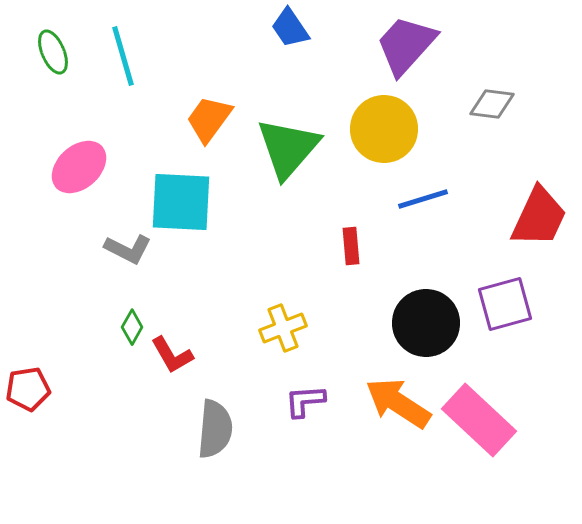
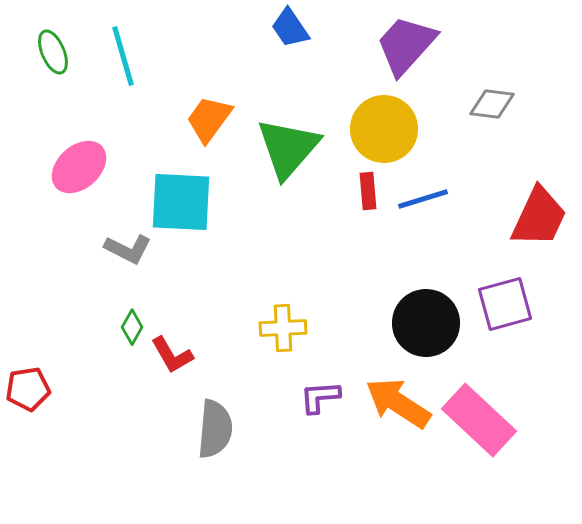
red rectangle: moved 17 px right, 55 px up
yellow cross: rotated 18 degrees clockwise
purple L-shape: moved 15 px right, 4 px up
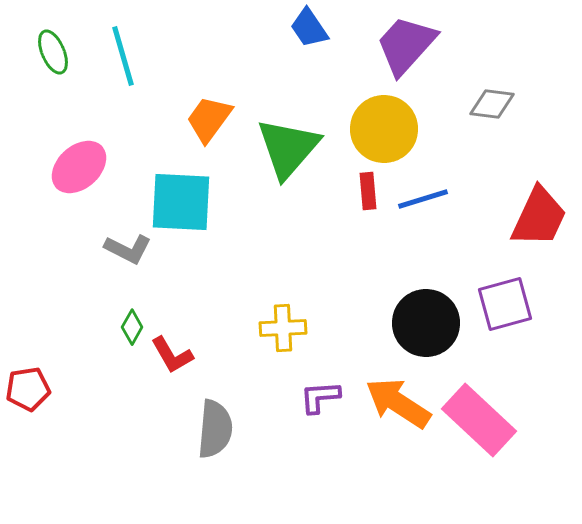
blue trapezoid: moved 19 px right
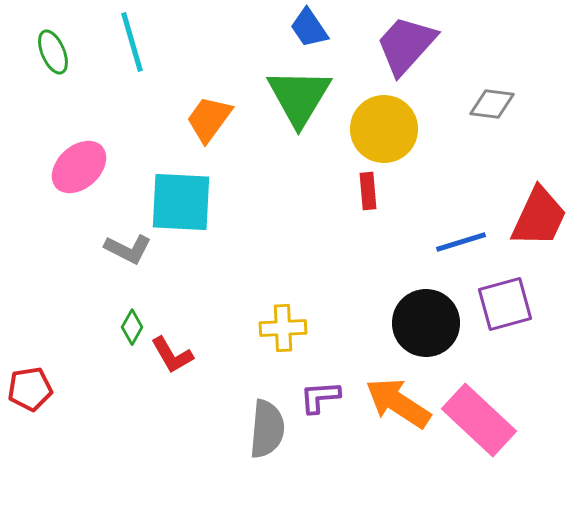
cyan line: moved 9 px right, 14 px up
green triangle: moved 11 px right, 51 px up; rotated 10 degrees counterclockwise
blue line: moved 38 px right, 43 px down
red pentagon: moved 2 px right
gray semicircle: moved 52 px right
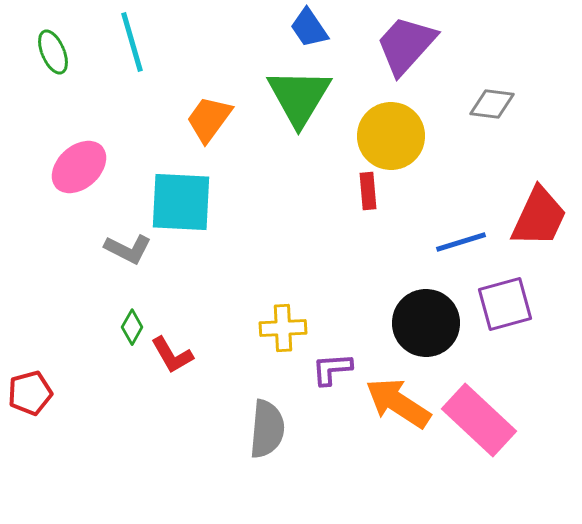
yellow circle: moved 7 px right, 7 px down
red pentagon: moved 4 px down; rotated 6 degrees counterclockwise
purple L-shape: moved 12 px right, 28 px up
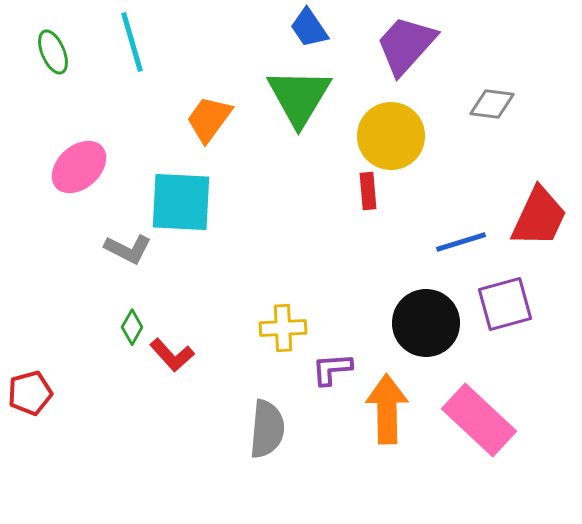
red L-shape: rotated 12 degrees counterclockwise
orange arrow: moved 11 px left, 6 px down; rotated 56 degrees clockwise
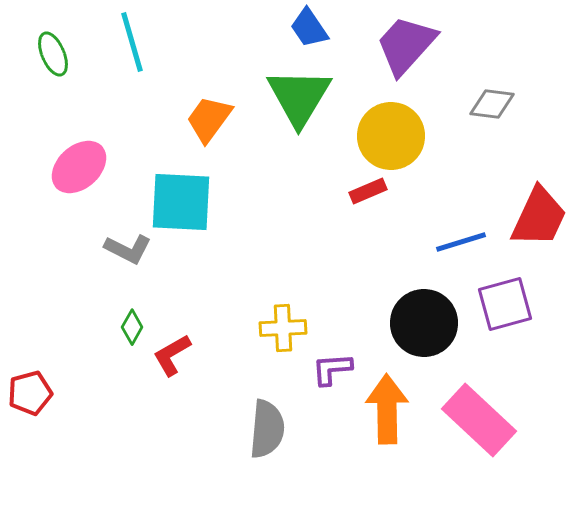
green ellipse: moved 2 px down
red rectangle: rotated 72 degrees clockwise
black circle: moved 2 px left
red L-shape: rotated 102 degrees clockwise
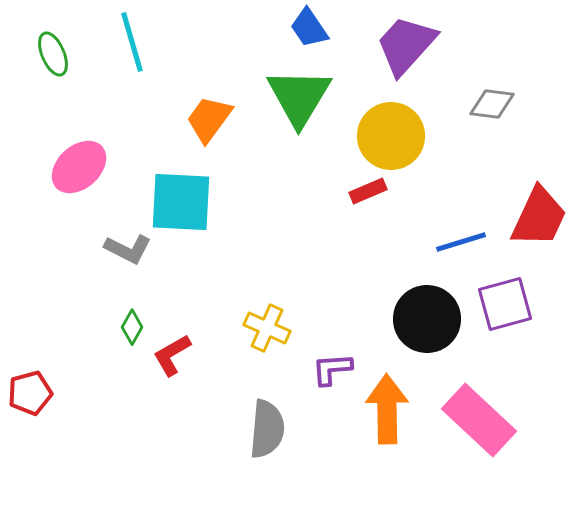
black circle: moved 3 px right, 4 px up
yellow cross: moved 16 px left; rotated 27 degrees clockwise
